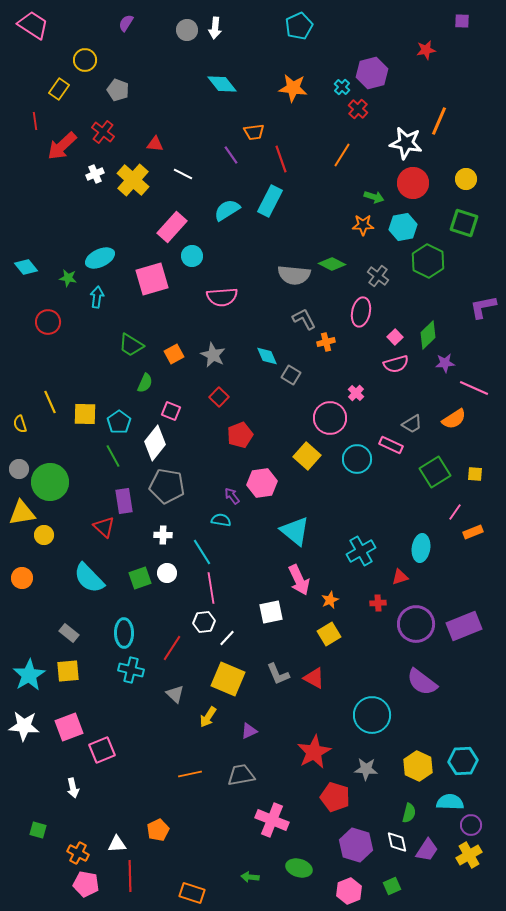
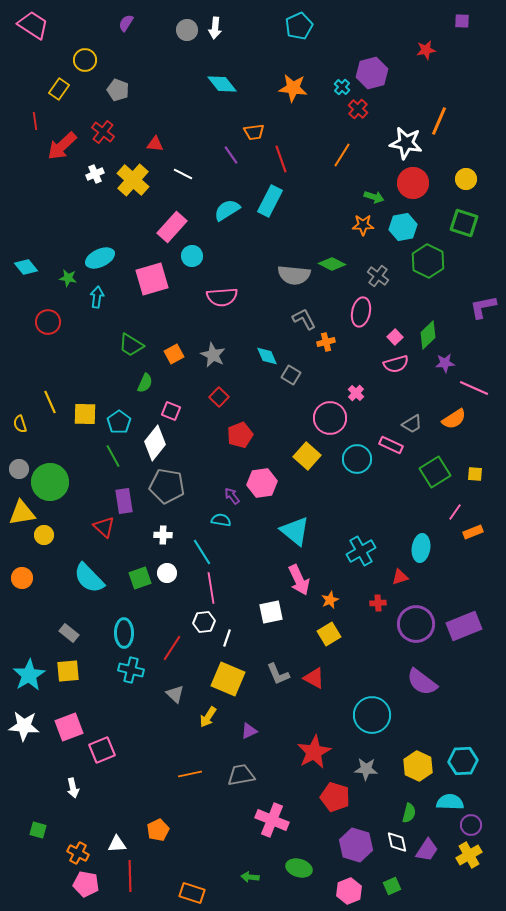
white line at (227, 638): rotated 24 degrees counterclockwise
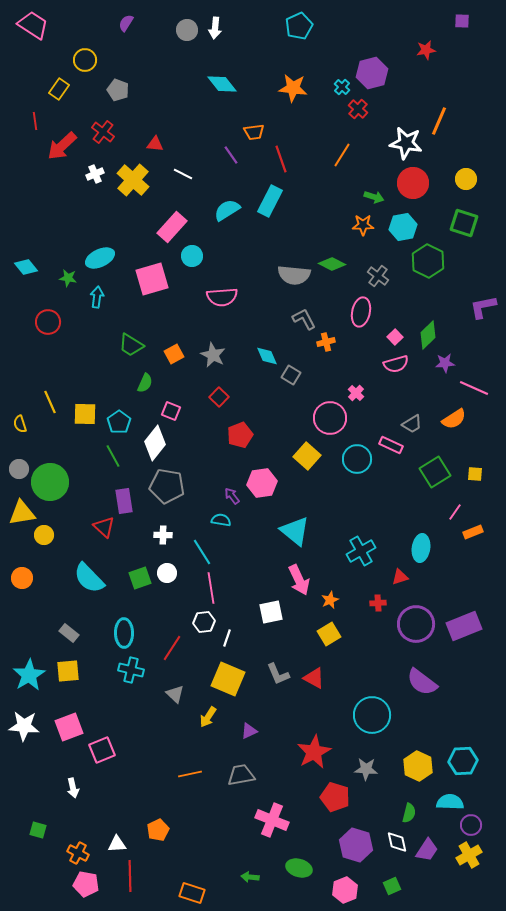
pink hexagon at (349, 891): moved 4 px left, 1 px up
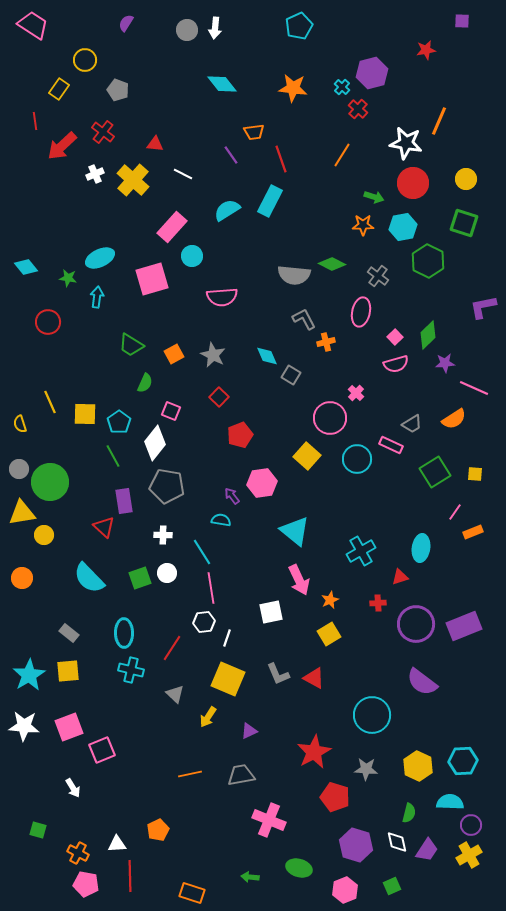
white arrow at (73, 788): rotated 18 degrees counterclockwise
pink cross at (272, 820): moved 3 px left
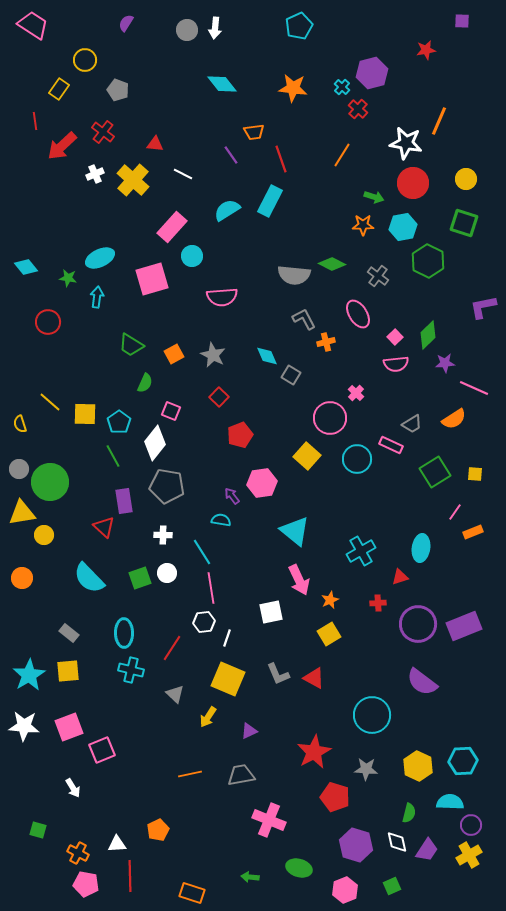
pink ellipse at (361, 312): moved 3 px left, 2 px down; rotated 44 degrees counterclockwise
pink semicircle at (396, 364): rotated 10 degrees clockwise
yellow line at (50, 402): rotated 25 degrees counterclockwise
purple circle at (416, 624): moved 2 px right
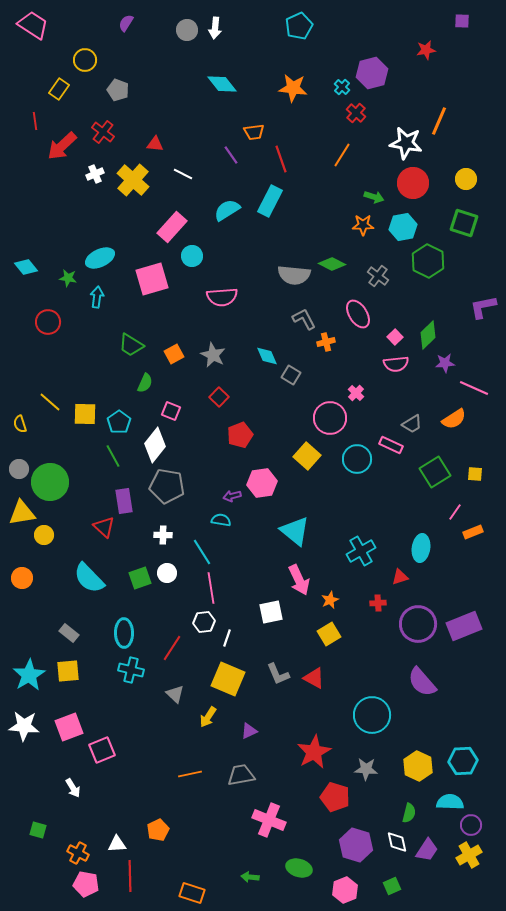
red cross at (358, 109): moved 2 px left, 4 px down
white diamond at (155, 443): moved 2 px down
purple arrow at (232, 496): rotated 66 degrees counterclockwise
purple semicircle at (422, 682): rotated 12 degrees clockwise
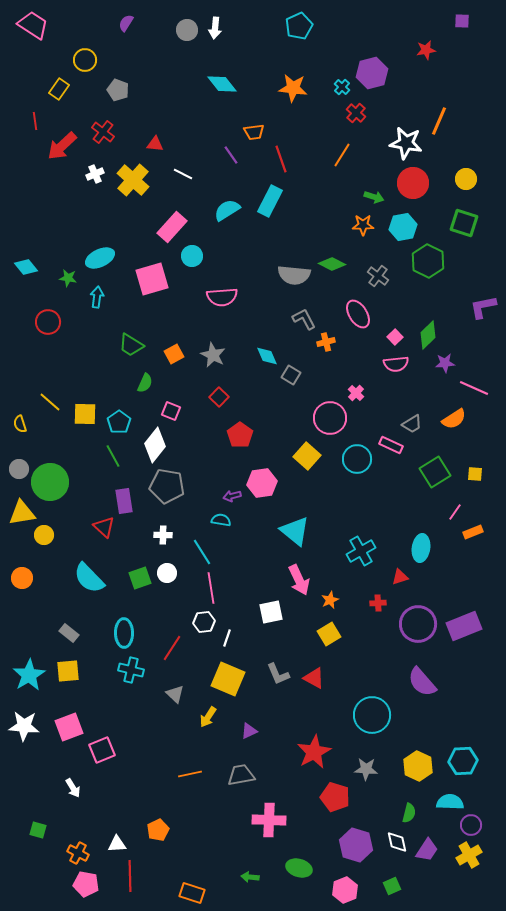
red pentagon at (240, 435): rotated 15 degrees counterclockwise
pink cross at (269, 820): rotated 20 degrees counterclockwise
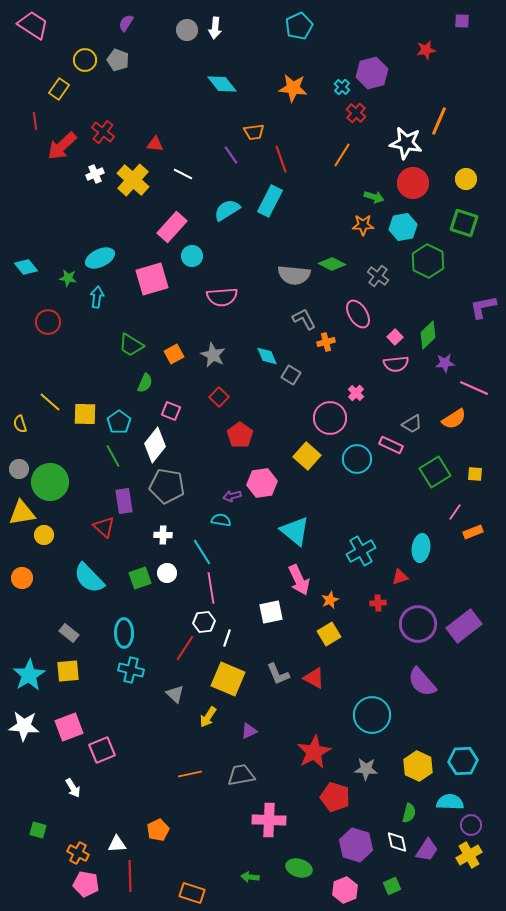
gray pentagon at (118, 90): moved 30 px up
purple rectangle at (464, 626): rotated 16 degrees counterclockwise
red line at (172, 648): moved 13 px right
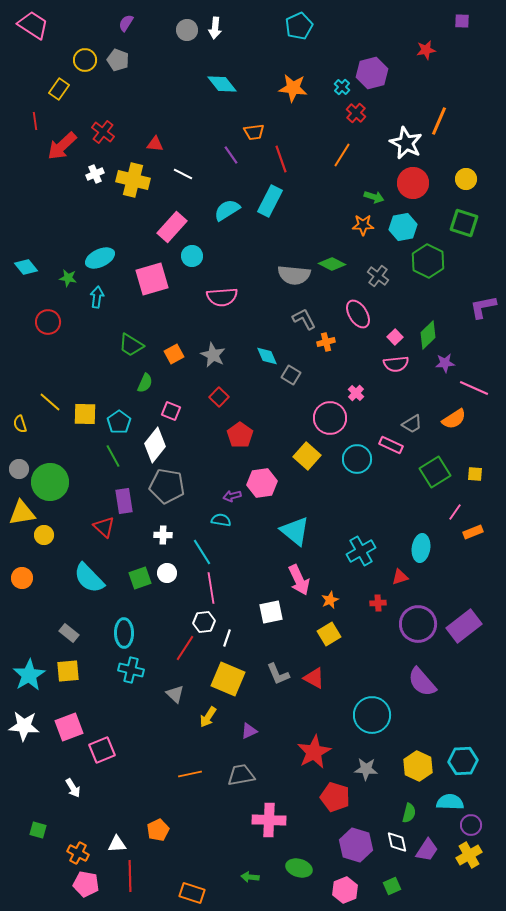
white star at (406, 143): rotated 16 degrees clockwise
yellow cross at (133, 180): rotated 28 degrees counterclockwise
